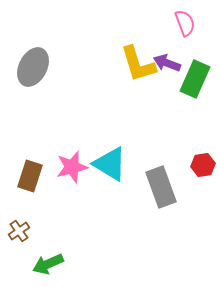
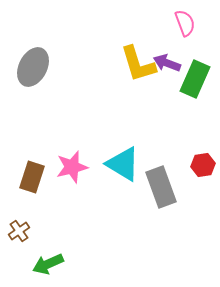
cyan triangle: moved 13 px right
brown rectangle: moved 2 px right, 1 px down
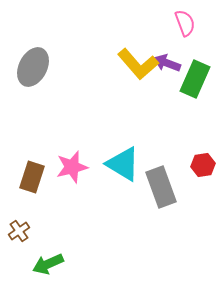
yellow L-shape: rotated 24 degrees counterclockwise
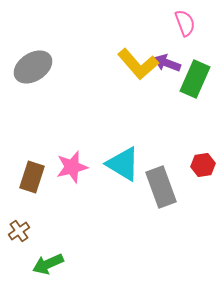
gray ellipse: rotated 30 degrees clockwise
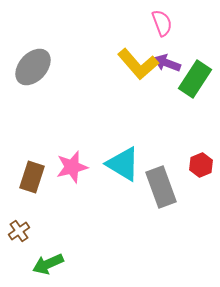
pink semicircle: moved 23 px left
gray ellipse: rotated 15 degrees counterclockwise
green rectangle: rotated 9 degrees clockwise
red hexagon: moved 2 px left; rotated 15 degrees counterclockwise
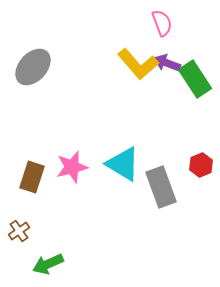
green rectangle: rotated 66 degrees counterclockwise
